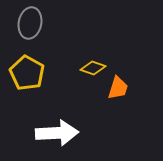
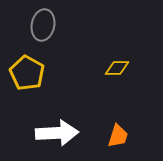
gray ellipse: moved 13 px right, 2 px down
yellow diamond: moved 24 px right; rotated 20 degrees counterclockwise
orange trapezoid: moved 48 px down
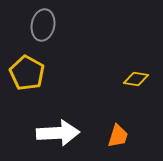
yellow diamond: moved 19 px right, 11 px down; rotated 10 degrees clockwise
white arrow: moved 1 px right
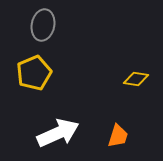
yellow pentagon: moved 7 px right; rotated 20 degrees clockwise
white arrow: rotated 21 degrees counterclockwise
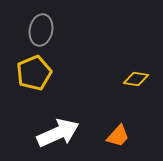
gray ellipse: moved 2 px left, 5 px down
orange trapezoid: rotated 25 degrees clockwise
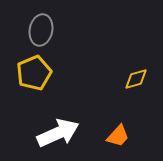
yellow diamond: rotated 25 degrees counterclockwise
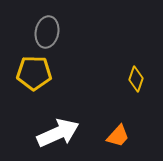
gray ellipse: moved 6 px right, 2 px down
yellow pentagon: rotated 24 degrees clockwise
yellow diamond: rotated 55 degrees counterclockwise
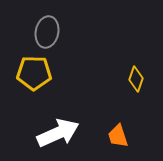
orange trapezoid: rotated 120 degrees clockwise
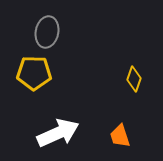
yellow diamond: moved 2 px left
orange trapezoid: moved 2 px right
